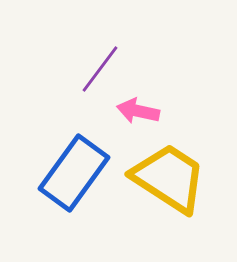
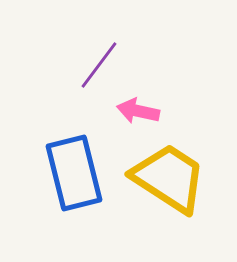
purple line: moved 1 px left, 4 px up
blue rectangle: rotated 50 degrees counterclockwise
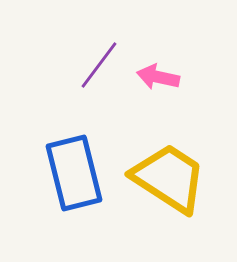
pink arrow: moved 20 px right, 34 px up
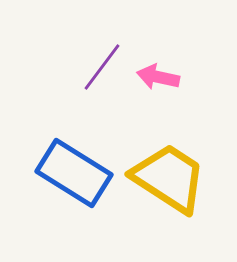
purple line: moved 3 px right, 2 px down
blue rectangle: rotated 44 degrees counterclockwise
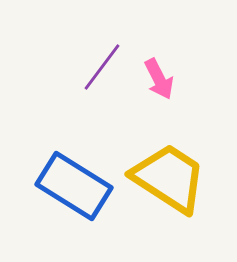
pink arrow: moved 1 px right, 2 px down; rotated 129 degrees counterclockwise
blue rectangle: moved 13 px down
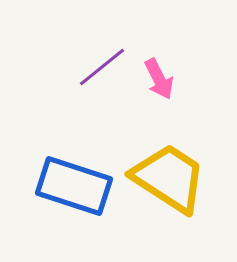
purple line: rotated 14 degrees clockwise
blue rectangle: rotated 14 degrees counterclockwise
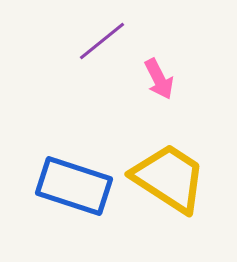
purple line: moved 26 px up
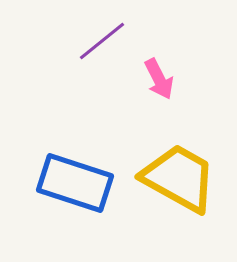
yellow trapezoid: moved 10 px right; rotated 4 degrees counterclockwise
blue rectangle: moved 1 px right, 3 px up
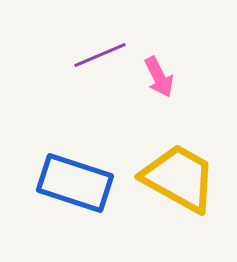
purple line: moved 2 px left, 14 px down; rotated 16 degrees clockwise
pink arrow: moved 2 px up
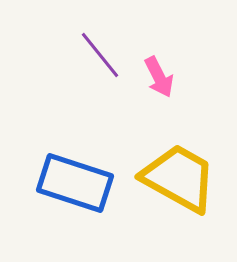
purple line: rotated 74 degrees clockwise
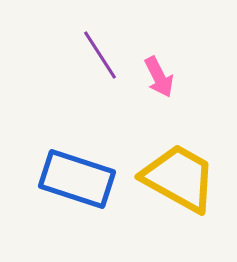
purple line: rotated 6 degrees clockwise
blue rectangle: moved 2 px right, 4 px up
